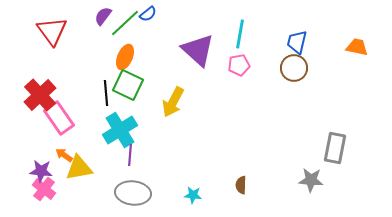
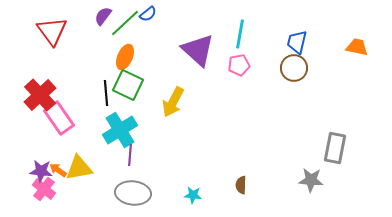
orange arrow: moved 6 px left, 15 px down
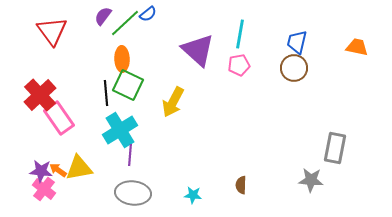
orange ellipse: moved 3 px left, 2 px down; rotated 25 degrees counterclockwise
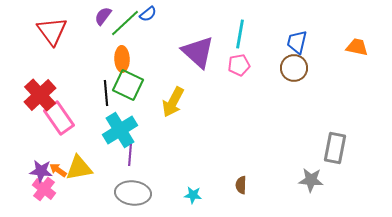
purple triangle: moved 2 px down
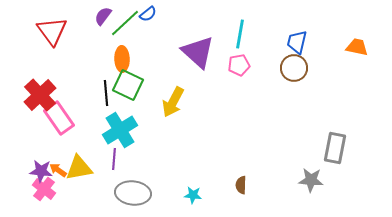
purple line: moved 16 px left, 4 px down
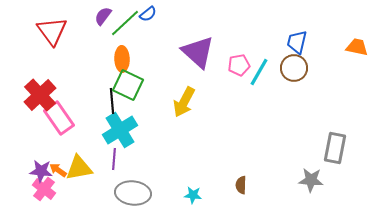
cyan line: moved 19 px right, 38 px down; rotated 20 degrees clockwise
black line: moved 6 px right, 8 px down
yellow arrow: moved 11 px right
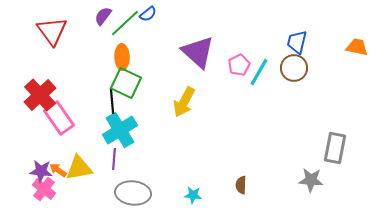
orange ellipse: moved 2 px up
pink pentagon: rotated 15 degrees counterclockwise
green square: moved 2 px left, 2 px up
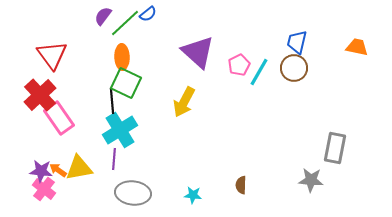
red triangle: moved 24 px down
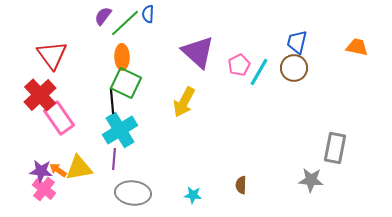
blue semicircle: rotated 132 degrees clockwise
